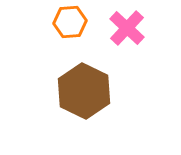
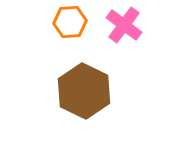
pink cross: moved 3 px left, 3 px up; rotated 6 degrees counterclockwise
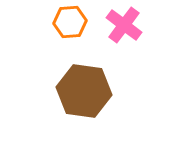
brown hexagon: rotated 18 degrees counterclockwise
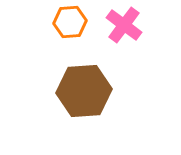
brown hexagon: rotated 12 degrees counterclockwise
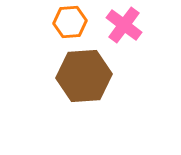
brown hexagon: moved 15 px up
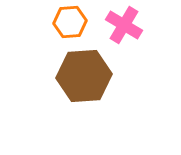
pink cross: rotated 6 degrees counterclockwise
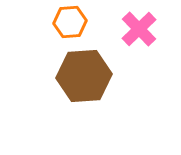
pink cross: moved 15 px right, 4 px down; rotated 15 degrees clockwise
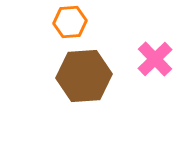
pink cross: moved 16 px right, 30 px down
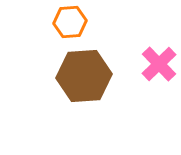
pink cross: moved 4 px right, 5 px down
